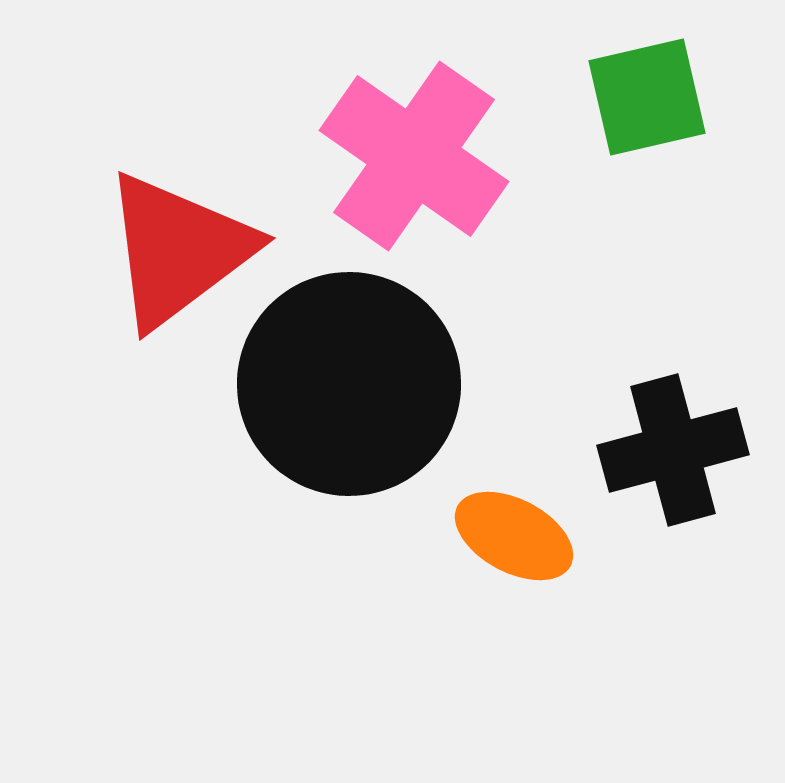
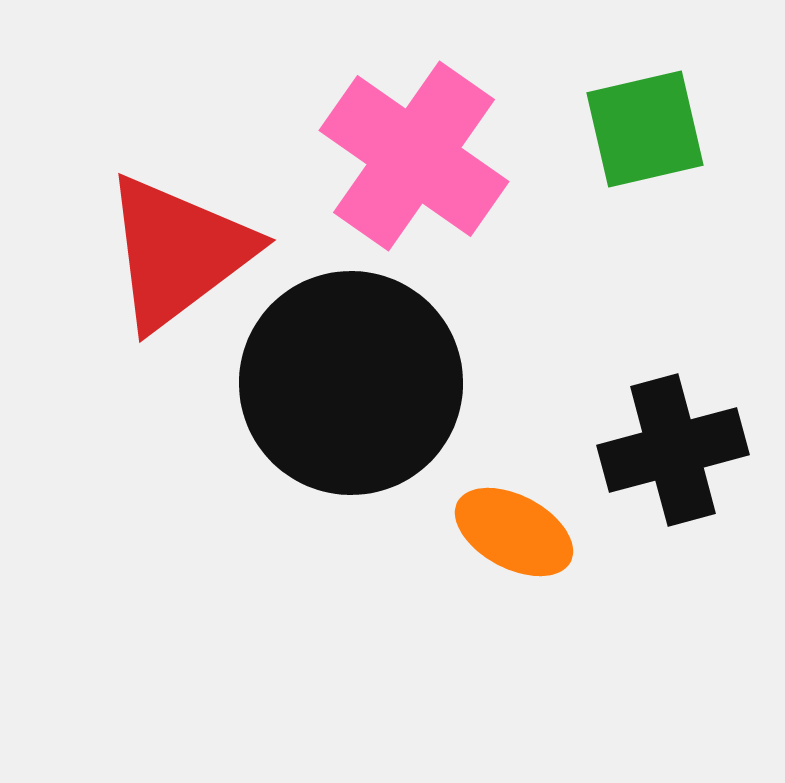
green square: moved 2 px left, 32 px down
red triangle: moved 2 px down
black circle: moved 2 px right, 1 px up
orange ellipse: moved 4 px up
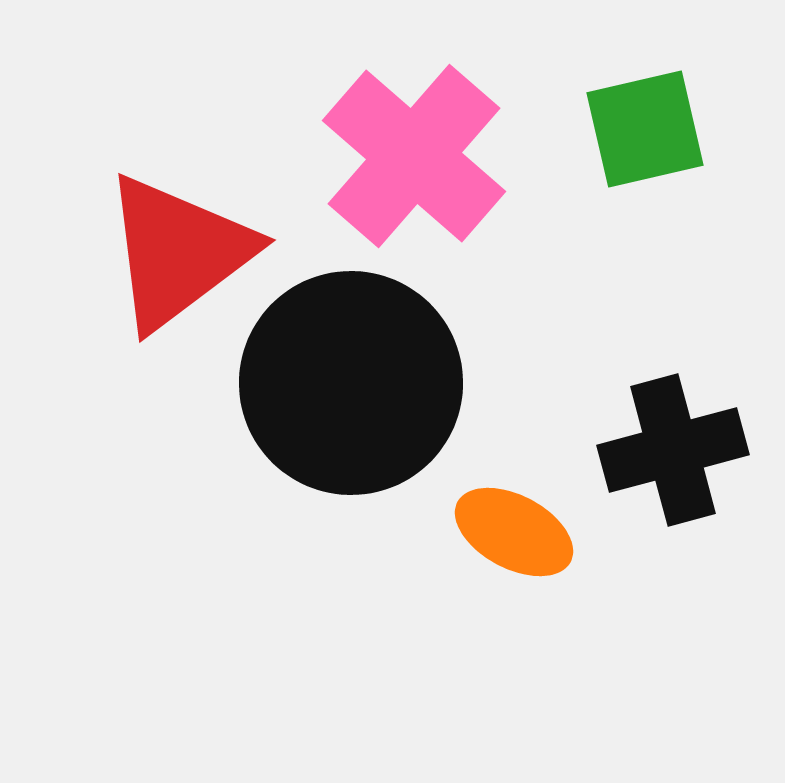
pink cross: rotated 6 degrees clockwise
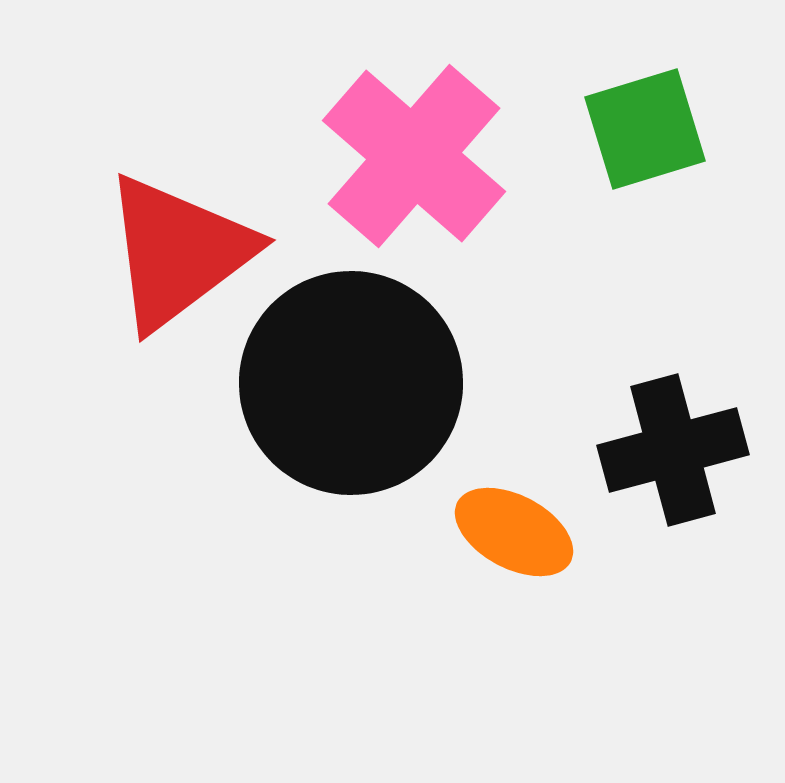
green square: rotated 4 degrees counterclockwise
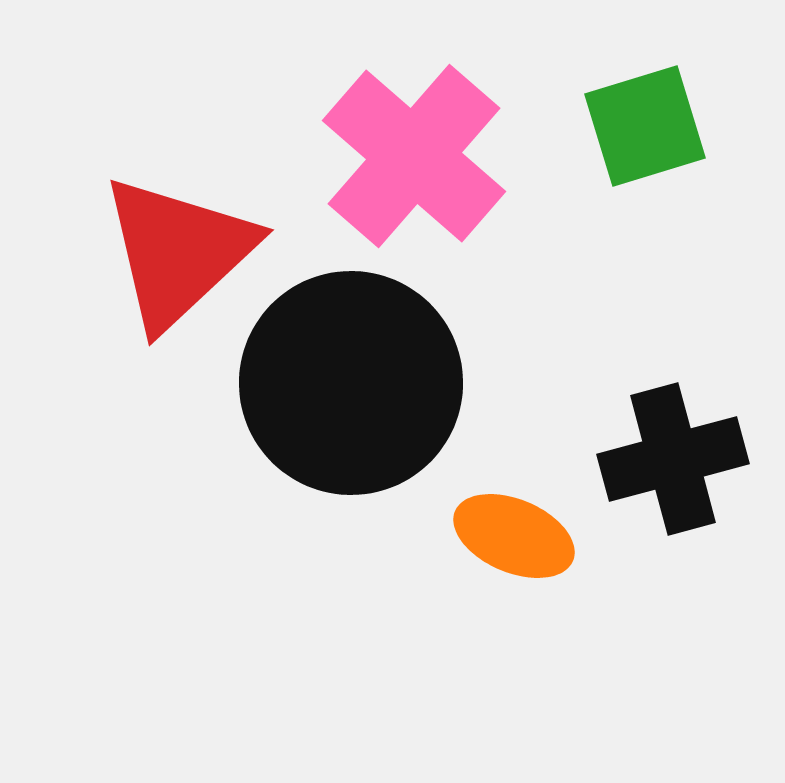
green square: moved 3 px up
red triangle: rotated 6 degrees counterclockwise
black cross: moved 9 px down
orange ellipse: moved 4 px down; rotated 5 degrees counterclockwise
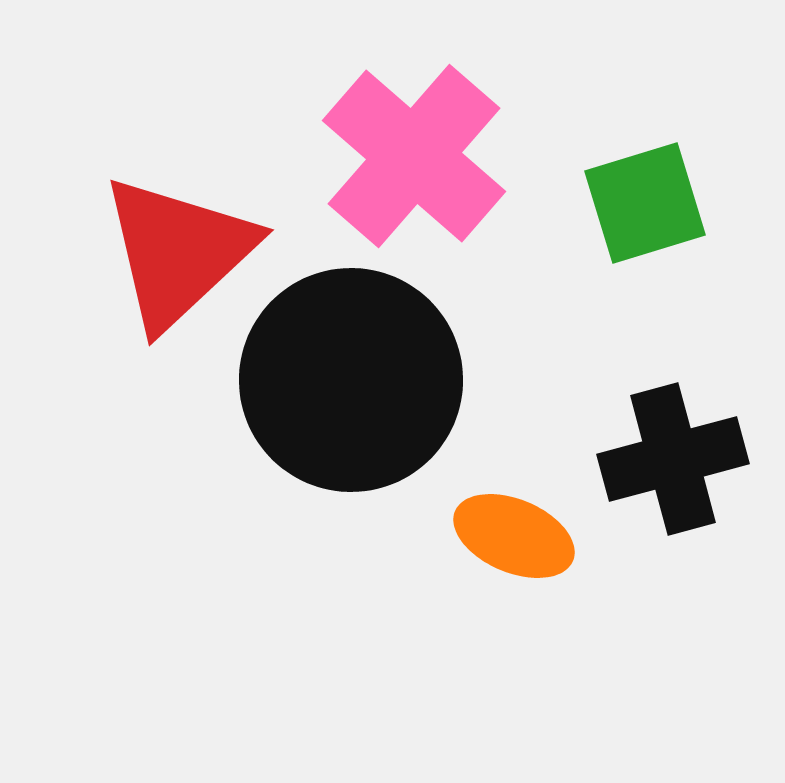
green square: moved 77 px down
black circle: moved 3 px up
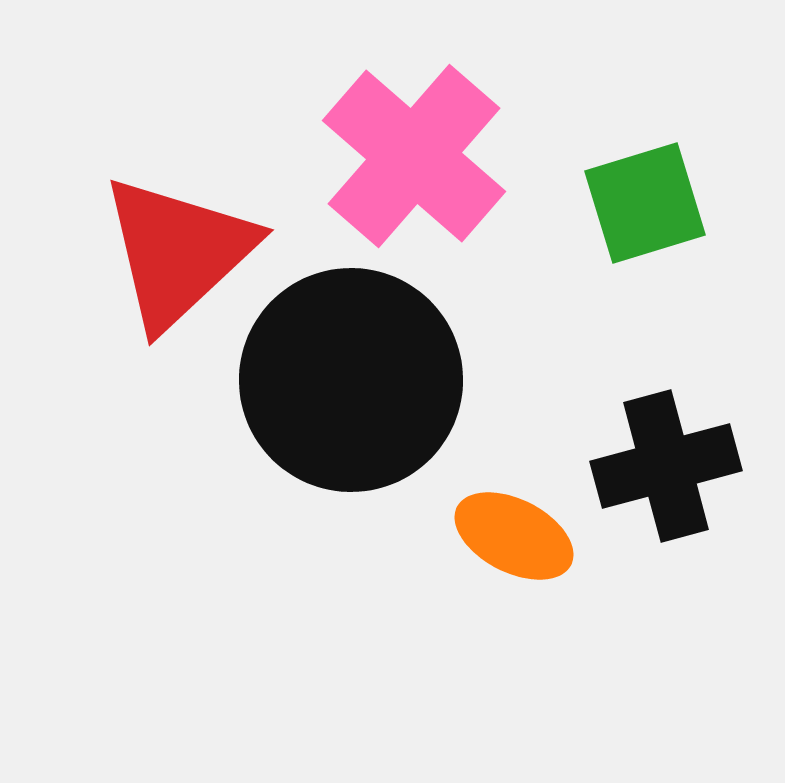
black cross: moved 7 px left, 7 px down
orange ellipse: rotated 4 degrees clockwise
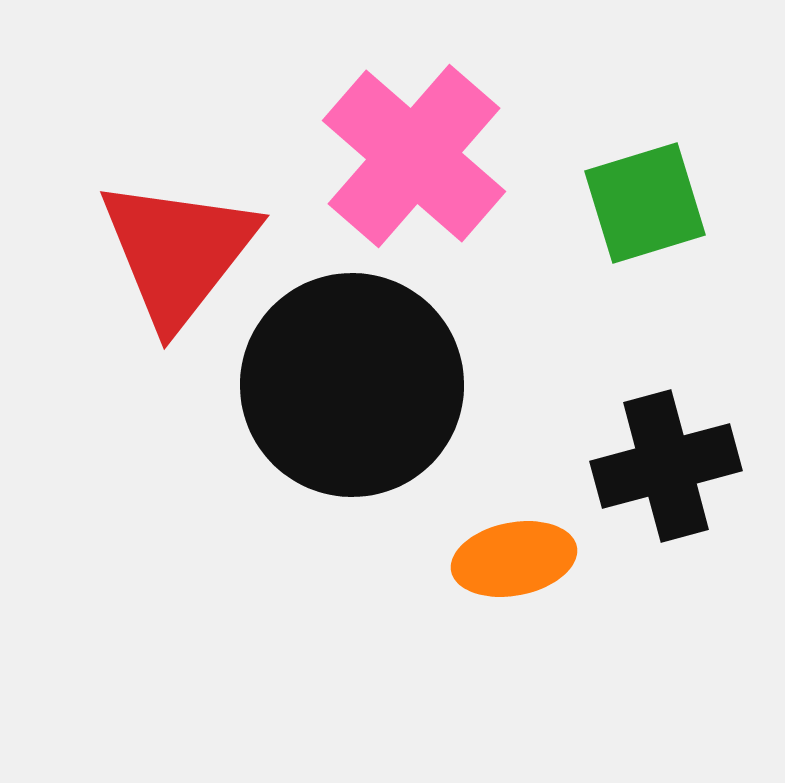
red triangle: rotated 9 degrees counterclockwise
black circle: moved 1 px right, 5 px down
orange ellipse: moved 23 px down; rotated 38 degrees counterclockwise
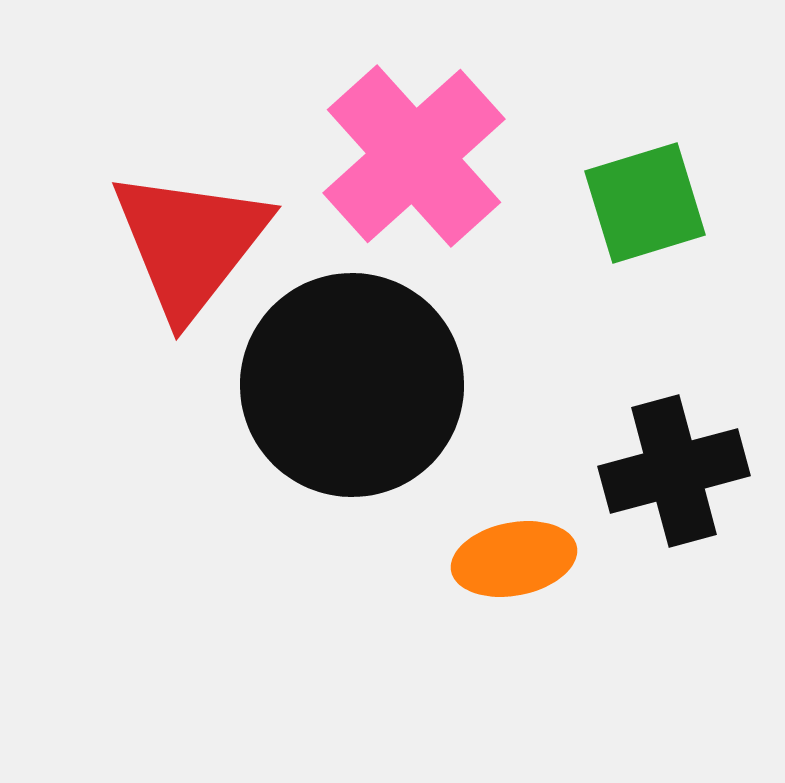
pink cross: rotated 7 degrees clockwise
red triangle: moved 12 px right, 9 px up
black cross: moved 8 px right, 5 px down
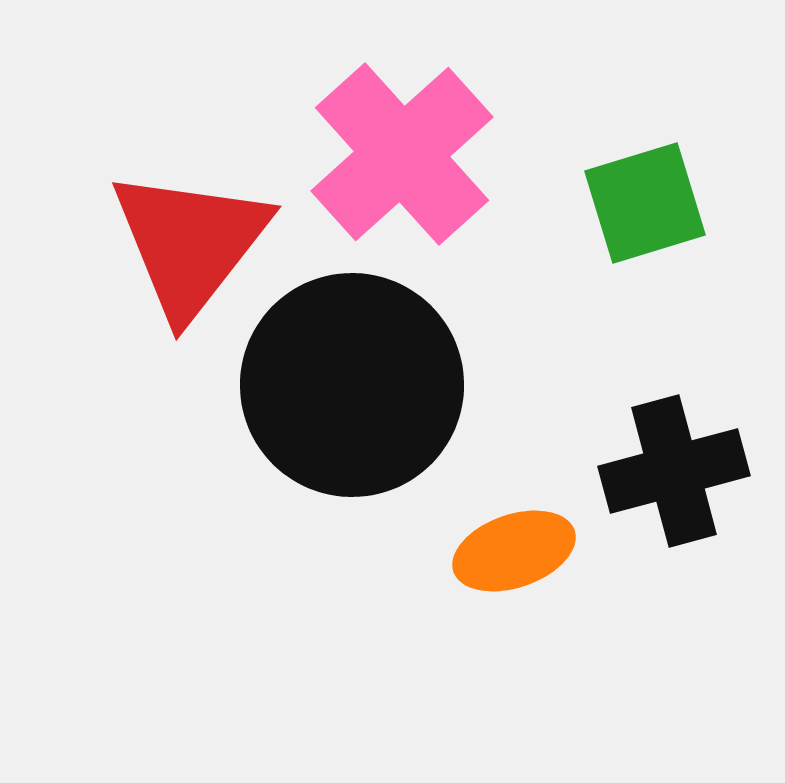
pink cross: moved 12 px left, 2 px up
orange ellipse: moved 8 px up; rotated 8 degrees counterclockwise
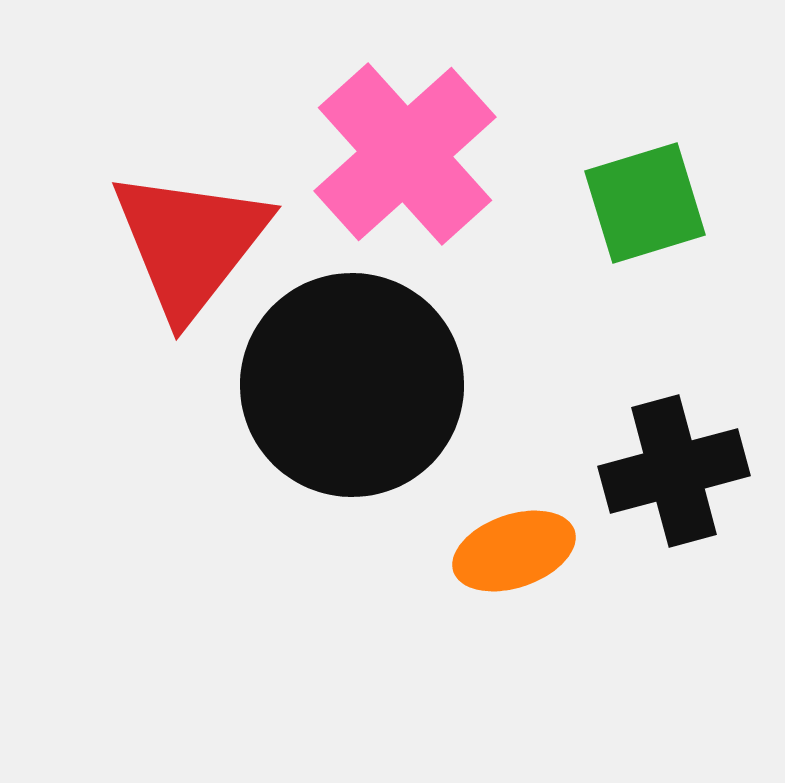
pink cross: moved 3 px right
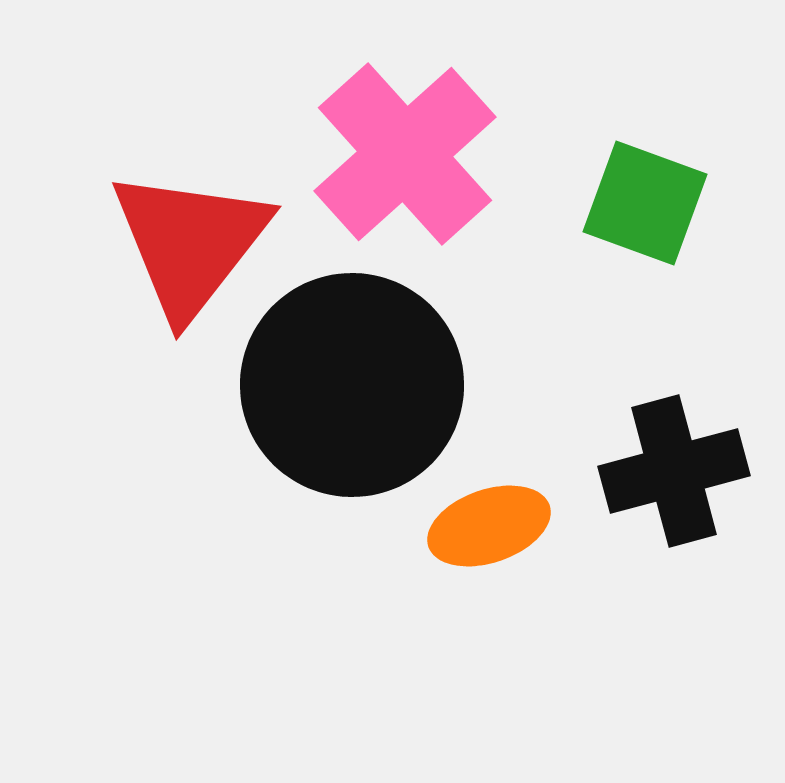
green square: rotated 37 degrees clockwise
orange ellipse: moved 25 px left, 25 px up
